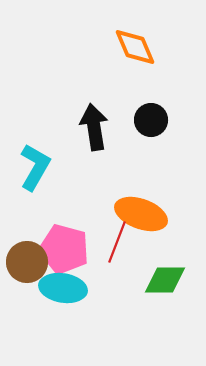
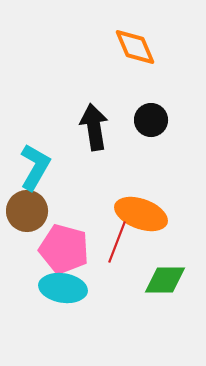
brown circle: moved 51 px up
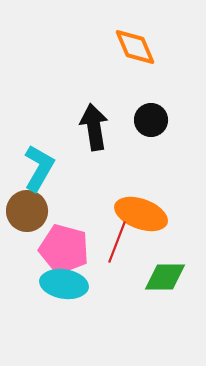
cyan L-shape: moved 4 px right, 1 px down
green diamond: moved 3 px up
cyan ellipse: moved 1 px right, 4 px up
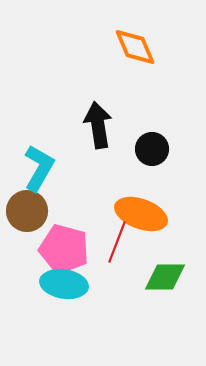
black circle: moved 1 px right, 29 px down
black arrow: moved 4 px right, 2 px up
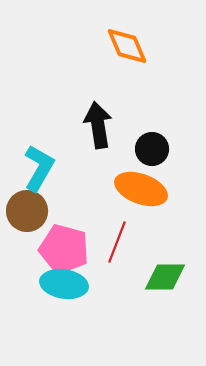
orange diamond: moved 8 px left, 1 px up
orange ellipse: moved 25 px up
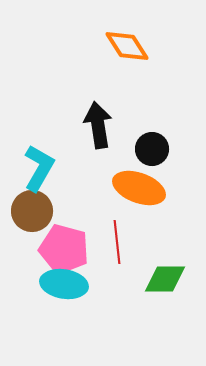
orange diamond: rotated 9 degrees counterclockwise
orange ellipse: moved 2 px left, 1 px up
brown circle: moved 5 px right
red line: rotated 27 degrees counterclockwise
green diamond: moved 2 px down
